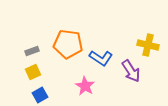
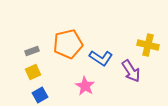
orange pentagon: rotated 20 degrees counterclockwise
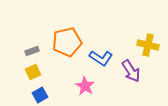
orange pentagon: moved 1 px left, 2 px up
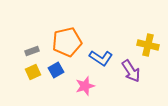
pink star: rotated 24 degrees clockwise
blue square: moved 16 px right, 25 px up
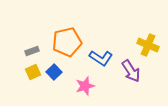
yellow cross: rotated 10 degrees clockwise
blue square: moved 2 px left, 2 px down; rotated 14 degrees counterclockwise
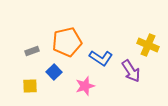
yellow square: moved 3 px left, 14 px down; rotated 21 degrees clockwise
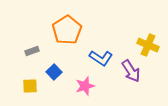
orange pentagon: moved 12 px up; rotated 20 degrees counterclockwise
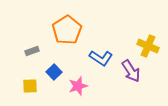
yellow cross: moved 1 px down
pink star: moved 7 px left
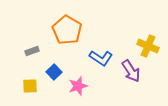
orange pentagon: rotated 8 degrees counterclockwise
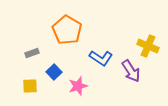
gray rectangle: moved 2 px down
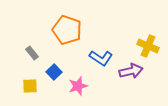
orange pentagon: rotated 12 degrees counterclockwise
gray rectangle: rotated 72 degrees clockwise
purple arrow: rotated 70 degrees counterclockwise
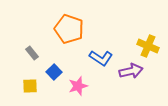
orange pentagon: moved 2 px right, 1 px up
